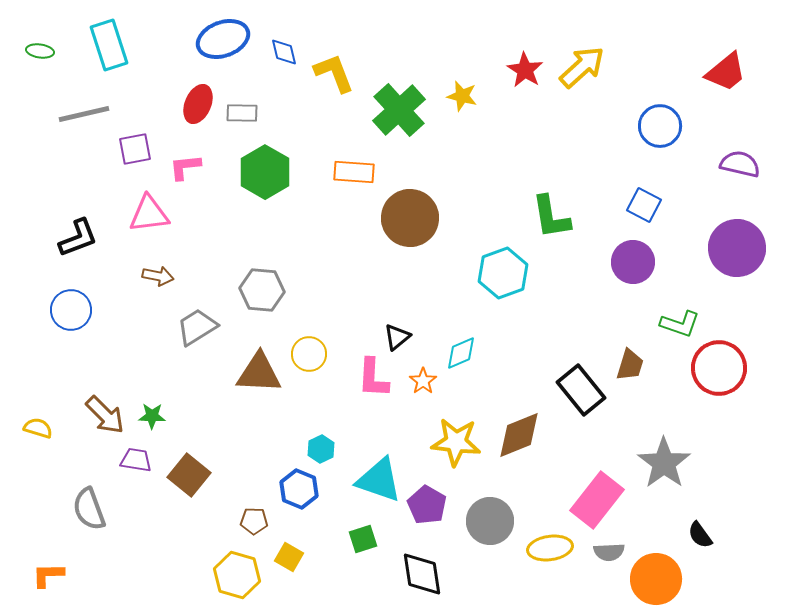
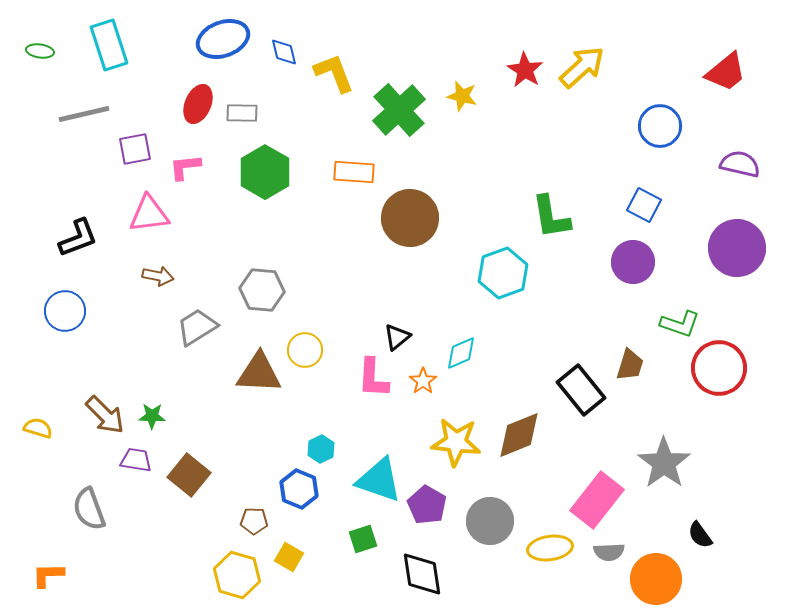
blue circle at (71, 310): moved 6 px left, 1 px down
yellow circle at (309, 354): moved 4 px left, 4 px up
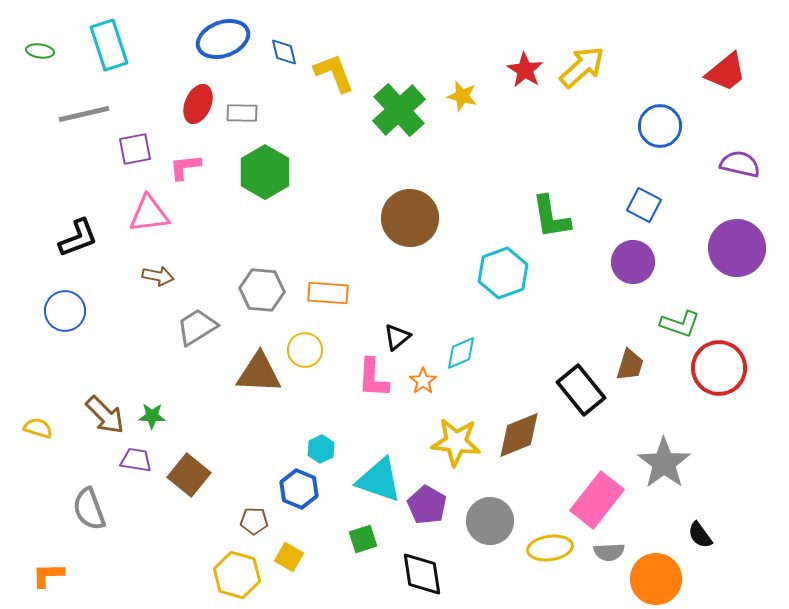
orange rectangle at (354, 172): moved 26 px left, 121 px down
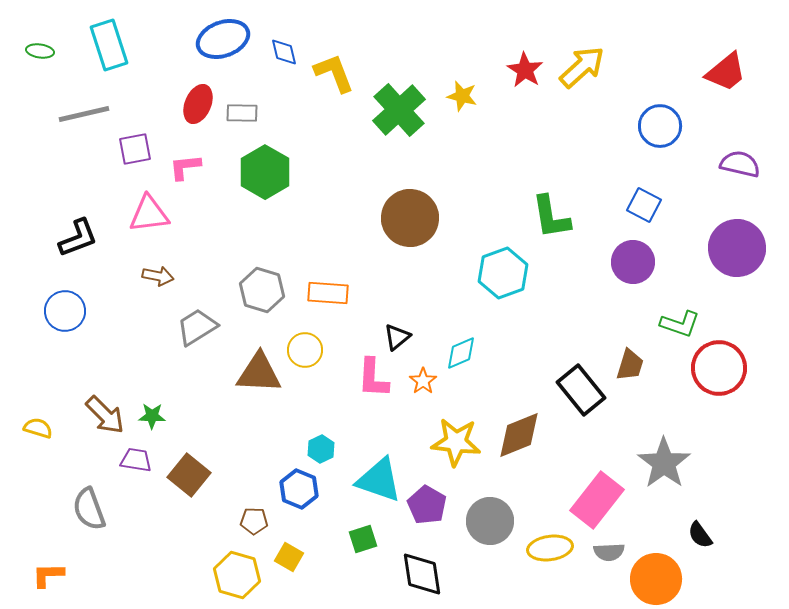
gray hexagon at (262, 290): rotated 12 degrees clockwise
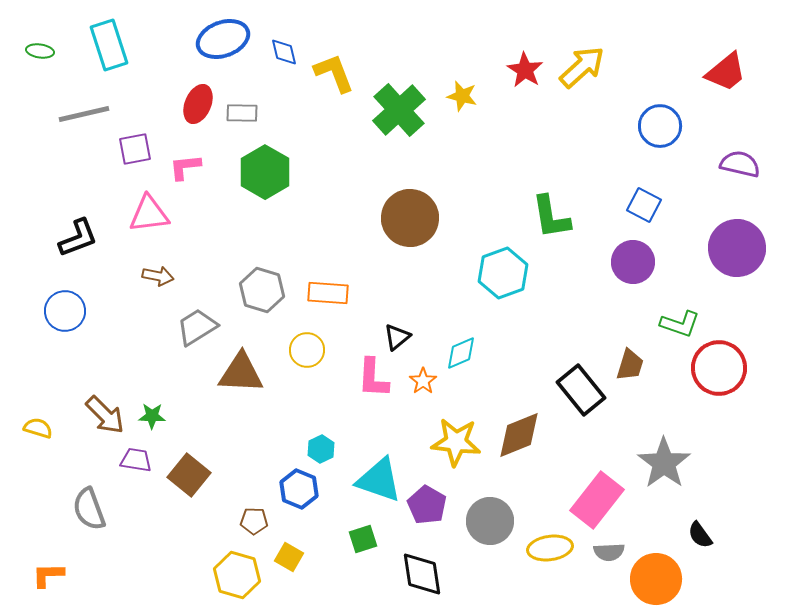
yellow circle at (305, 350): moved 2 px right
brown triangle at (259, 373): moved 18 px left
